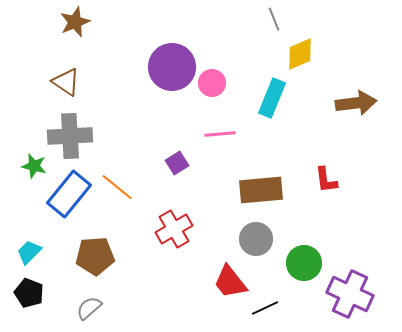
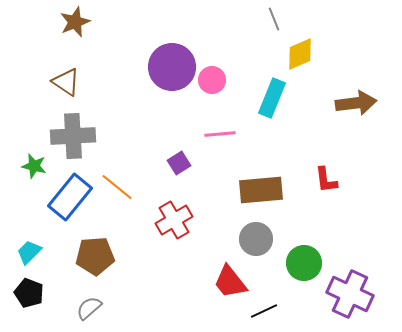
pink circle: moved 3 px up
gray cross: moved 3 px right
purple square: moved 2 px right
blue rectangle: moved 1 px right, 3 px down
red cross: moved 9 px up
black line: moved 1 px left, 3 px down
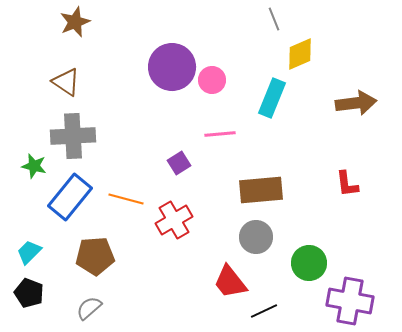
red L-shape: moved 21 px right, 4 px down
orange line: moved 9 px right, 12 px down; rotated 24 degrees counterclockwise
gray circle: moved 2 px up
green circle: moved 5 px right
purple cross: moved 7 px down; rotated 15 degrees counterclockwise
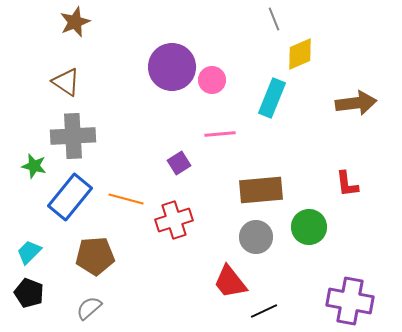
red cross: rotated 12 degrees clockwise
green circle: moved 36 px up
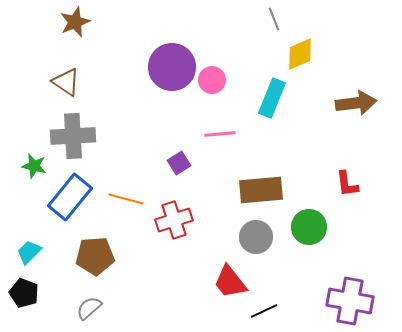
black pentagon: moved 5 px left
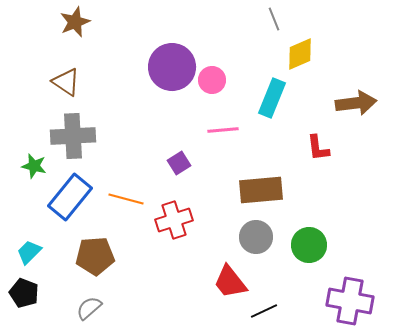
pink line: moved 3 px right, 4 px up
red L-shape: moved 29 px left, 36 px up
green circle: moved 18 px down
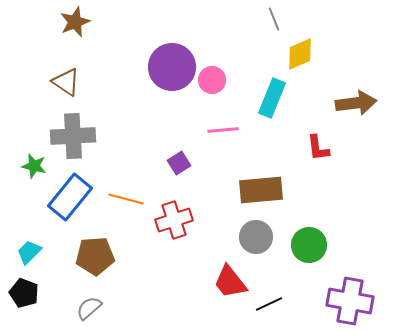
black line: moved 5 px right, 7 px up
